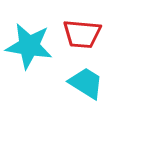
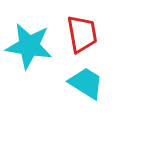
red trapezoid: rotated 105 degrees counterclockwise
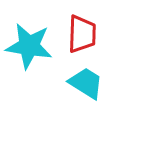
red trapezoid: rotated 12 degrees clockwise
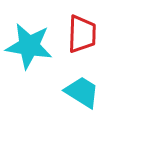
cyan trapezoid: moved 4 px left, 9 px down
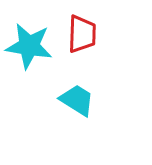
cyan trapezoid: moved 5 px left, 8 px down
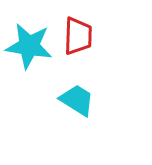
red trapezoid: moved 4 px left, 2 px down
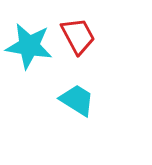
red trapezoid: rotated 30 degrees counterclockwise
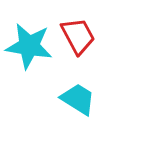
cyan trapezoid: moved 1 px right, 1 px up
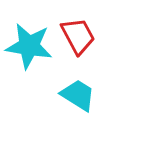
cyan trapezoid: moved 4 px up
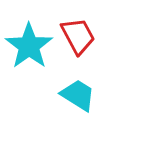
cyan star: rotated 27 degrees clockwise
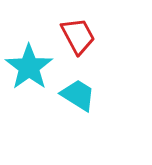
cyan star: moved 21 px down
